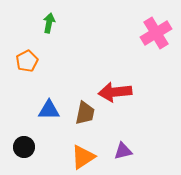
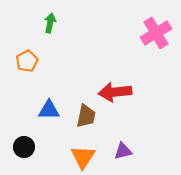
green arrow: moved 1 px right
brown trapezoid: moved 1 px right, 3 px down
orange triangle: rotated 24 degrees counterclockwise
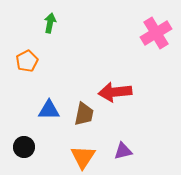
brown trapezoid: moved 2 px left, 2 px up
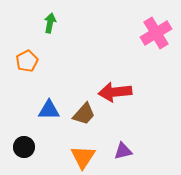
brown trapezoid: rotated 30 degrees clockwise
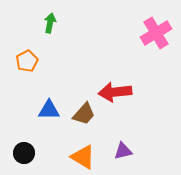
black circle: moved 6 px down
orange triangle: rotated 32 degrees counterclockwise
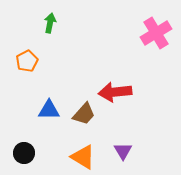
purple triangle: rotated 48 degrees counterclockwise
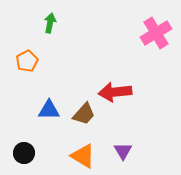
orange triangle: moved 1 px up
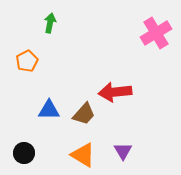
orange triangle: moved 1 px up
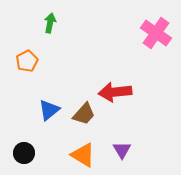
pink cross: rotated 24 degrees counterclockwise
blue triangle: rotated 40 degrees counterclockwise
purple triangle: moved 1 px left, 1 px up
